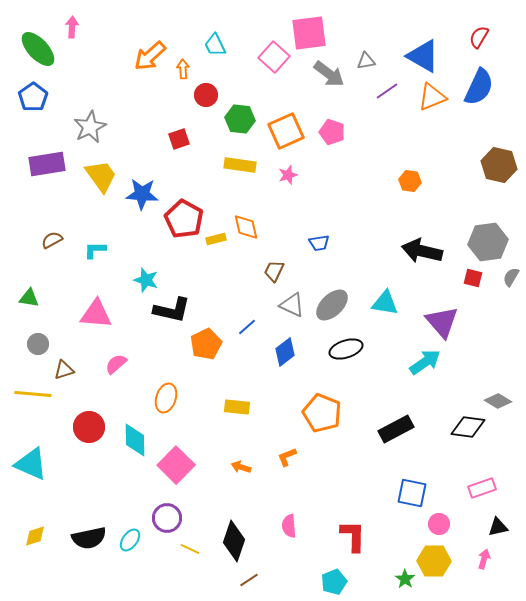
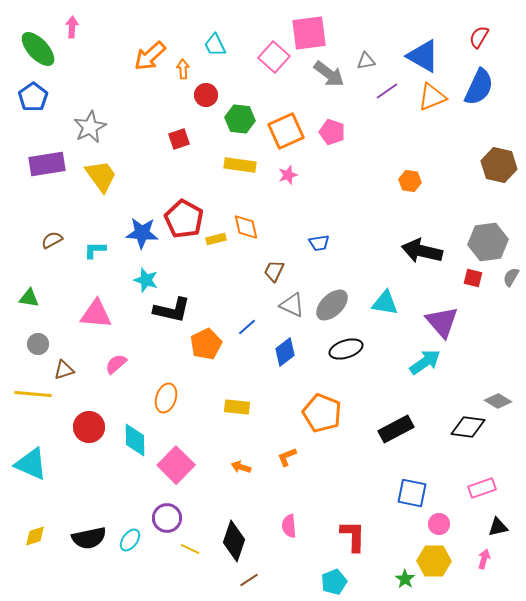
blue star at (142, 194): moved 39 px down
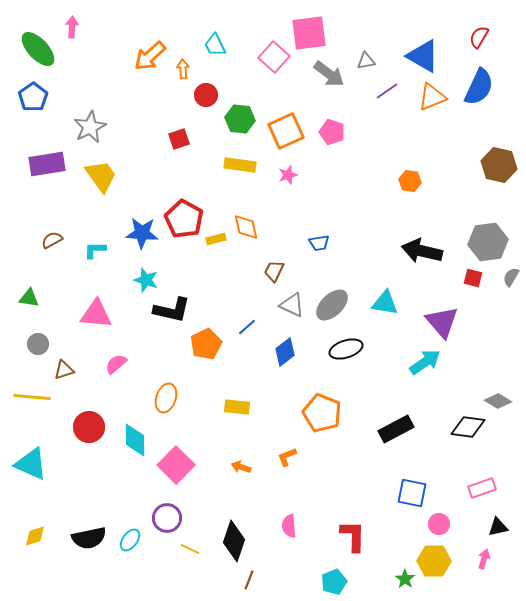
yellow line at (33, 394): moved 1 px left, 3 px down
brown line at (249, 580): rotated 36 degrees counterclockwise
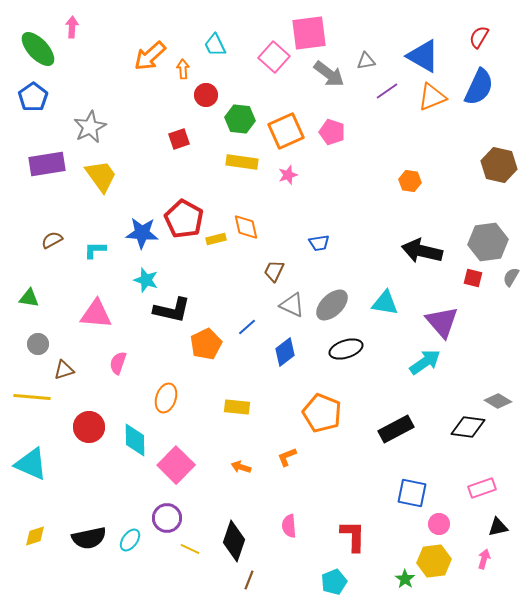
yellow rectangle at (240, 165): moved 2 px right, 3 px up
pink semicircle at (116, 364): moved 2 px right, 1 px up; rotated 30 degrees counterclockwise
yellow hexagon at (434, 561): rotated 8 degrees counterclockwise
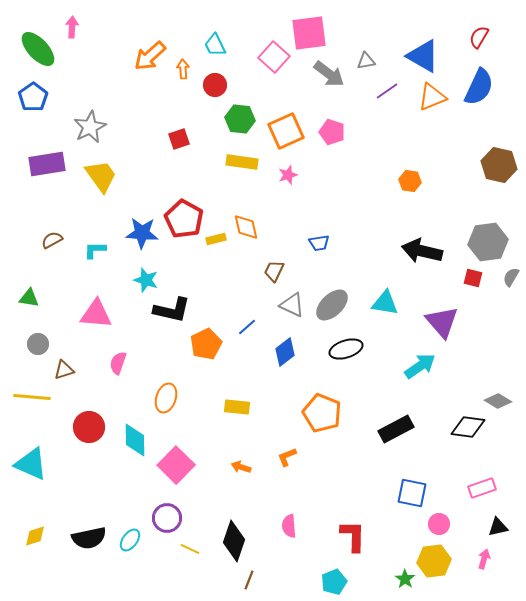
red circle at (206, 95): moved 9 px right, 10 px up
cyan arrow at (425, 362): moved 5 px left, 4 px down
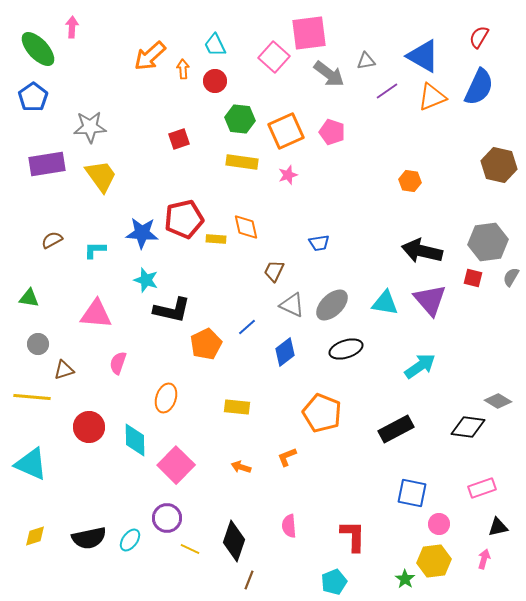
red circle at (215, 85): moved 4 px up
gray star at (90, 127): rotated 24 degrees clockwise
red pentagon at (184, 219): rotated 30 degrees clockwise
yellow rectangle at (216, 239): rotated 18 degrees clockwise
purple triangle at (442, 322): moved 12 px left, 22 px up
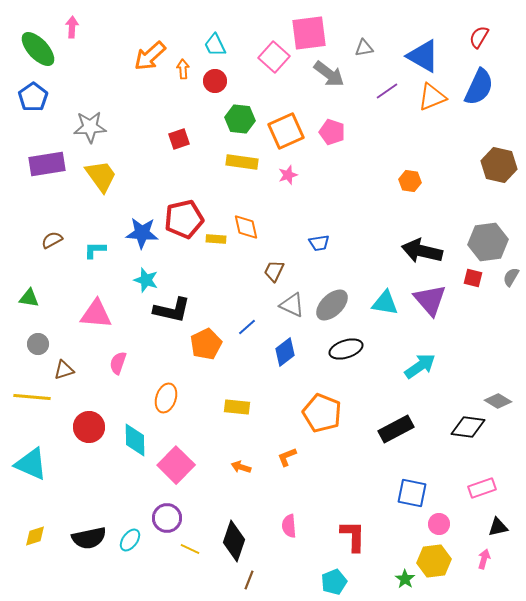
gray triangle at (366, 61): moved 2 px left, 13 px up
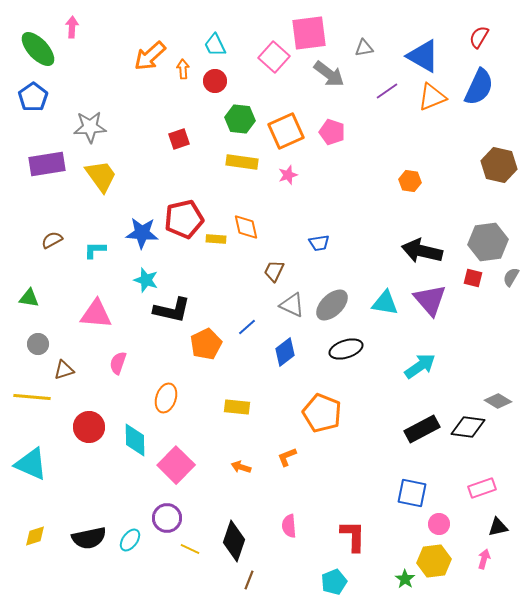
black rectangle at (396, 429): moved 26 px right
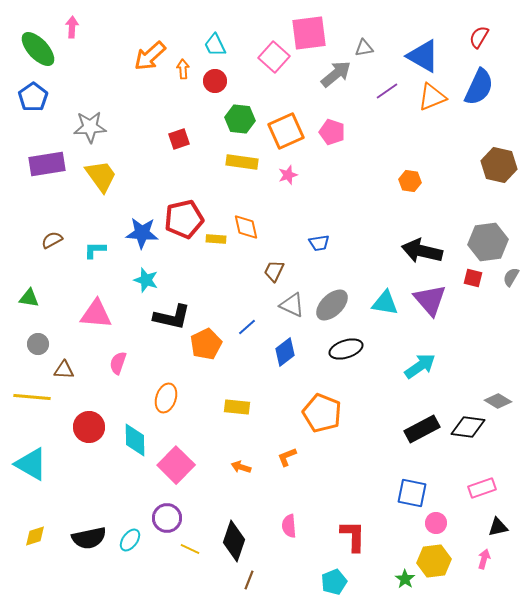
gray arrow at (329, 74): moved 7 px right; rotated 76 degrees counterclockwise
black L-shape at (172, 310): moved 7 px down
brown triangle at (64, 370): rotated 20 degrees clockwise
cyan triangle at (31, 464): rotated 6 degrees clockwise
pink circle at (439, 524): moved 3 px left, 1 px up
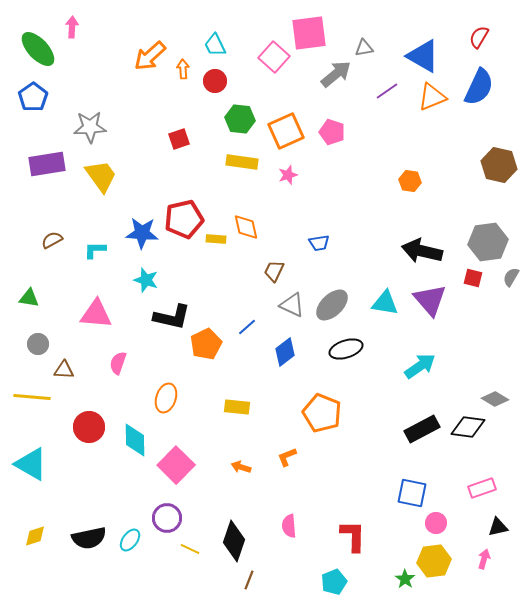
gray diamond at (498, 401): moved 3 px left, 2 px up
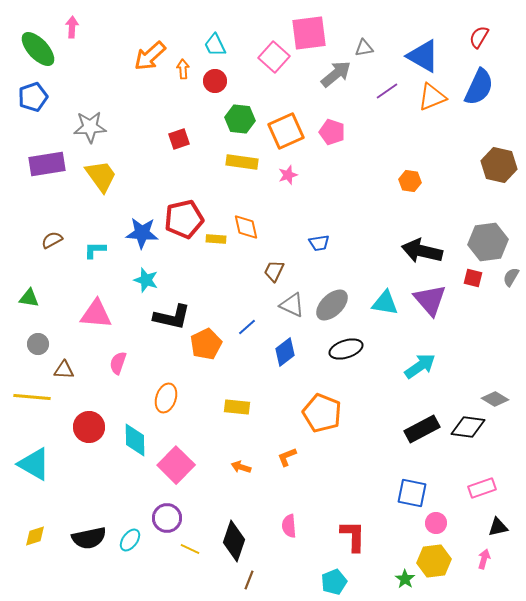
blue pentagon at (33, 97): rotated 16 degrees clockwise
cyan triangle at (31, 464): moved 3 px right
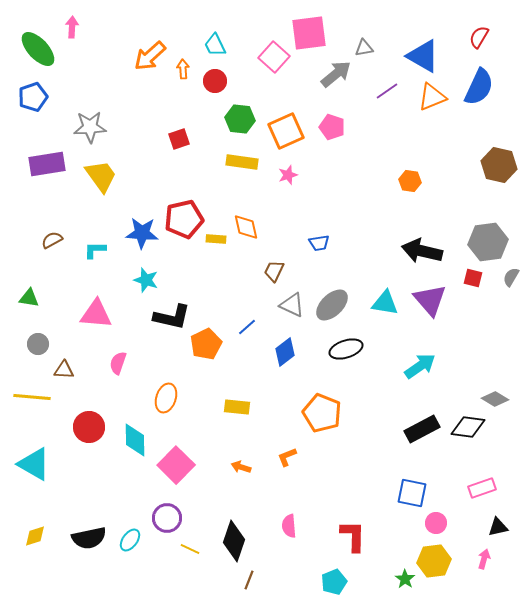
pink pentagon at (332, 132): moved 5 px up
